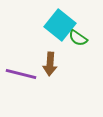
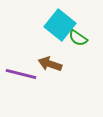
brown arrow: rotated 105 degrees clockwise
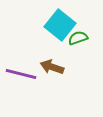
green semicircle: rotated 126 degrees clockwise
brown arrow: moved 2 px right, 3 px down
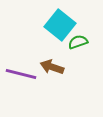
green semicircle: moved 4 px down
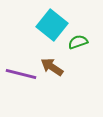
cyan square: moved 8 px left
brown arrow: rotated 15 degrees clockwise
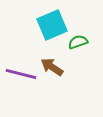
cyan square: rotated 28 degrees clockwise
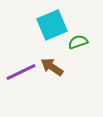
purple line: moved 2 px up; rotated 40 degrees counterclockwise
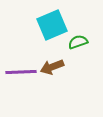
brown arrow: rotated 55 degrees counterclockwise
purple line: rotated 24 degrees clockwise
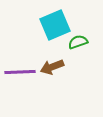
cyan square: moved 3 px right
purple line: moved 1 px left
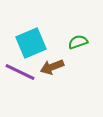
cyan square: moved 24 px left, 18 px down
purple line: rotated 28 degrees clockwise
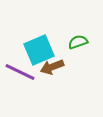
cyan square: moved 8 px right, 7 px down
